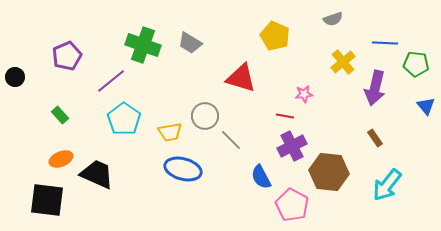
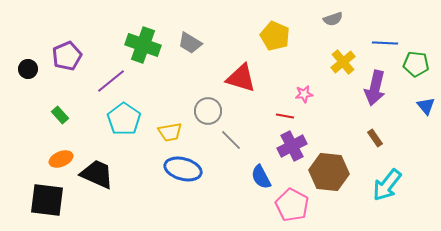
black circle: moved 13 px right, 8 px up
gray circle: moved 3 px right, 5 px up
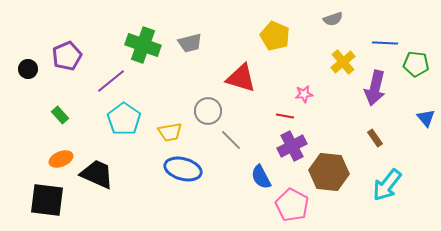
gray trapezoid: rotated 45 degrees counterclockwise
blue triangle: moved 12 px down
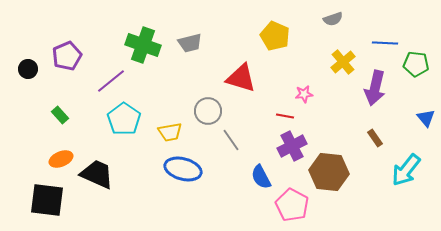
gray line: rotated 10 degrees clockwise
cyan arrow: moved 19 px right, 15 px up
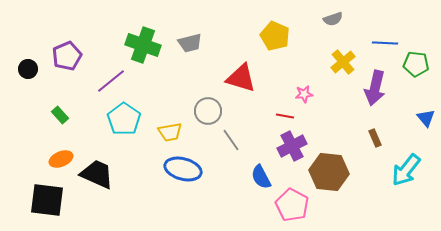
brown rectangle: rotated 12 degrees clockwise
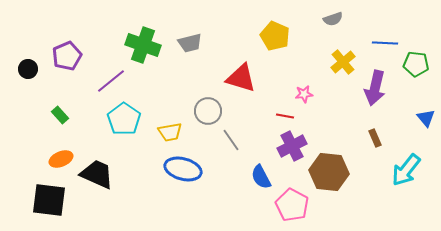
black square: moved 2 px right
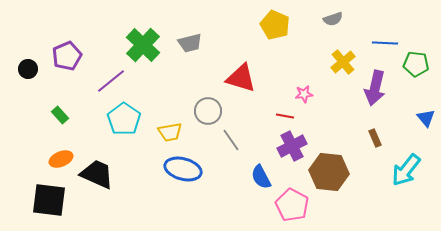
yellow pentagon: moved 11 px up
green cross: rotated 24 degrees clockwise
